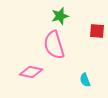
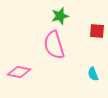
pink diamond: moved 12 px left
cyan semicircle: moved 8 px right, 6 px up
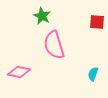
green star: moved 18 px left; rotated 30 degrees counterclockwise
red square: moved 9 px up
cyan semicircle: rotated 40 degrees clockwise
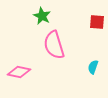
cyan semicircle: moved 7 px up
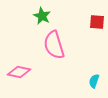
cyan semicircle: moved 1 px right, 14 px down
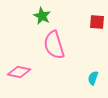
cyan semicircle: moved 1 px left, 3 px up
